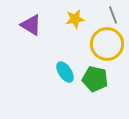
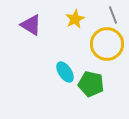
yellow star: rotated 18 degrees counterclockwise
green pentagon: moved 4 px left, 5 px down
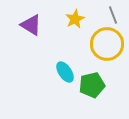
green pentagon: moved 1 px right, 1 px down; rotated 25 degrees counterclockwise
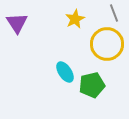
gray line: moved 1 px right, 2 px up
purple triangle: moved 14 px left, 2 px up; rotated 25 degrees clockwise
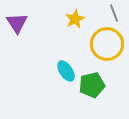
cyan ellipse: moved 1 px right, 1 px up
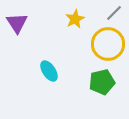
gray line: rotated 66 degrees clockwise
yellow circle: moved 1 px right
cyan ellipse: moved 17 px left
green pentagon: moved 10 px right, 3 px up
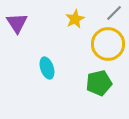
cyan ellipse: moved 2 px left, 3 px up; rotated 15 degrees clockwise
green pentagon: moved 3 px left, 1 px down
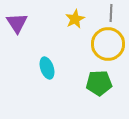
gray line: moved 3 px left; rotated 42 degrees counterclockwise
green pentagon: rotated 10 degrees clockwise
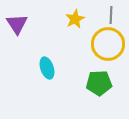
gray line: moved 2 px down
purple triangle: moved 1 px down
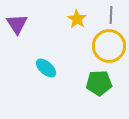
yellow star: moved 2 px right; rotated 12 degrees counterclockwise
yellow circle: moved 1 px right, 2 px down
cyan ellipse: moved 1 px left; rotated 30 degrees counterclockwise
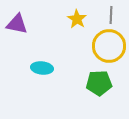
purple triangle: rotated 45 degrees counterclockwise
cyan ellipse: moved 4 px left; rotated 35 degrees counterclockwise
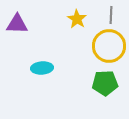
purple triangle: rotated 10 degrees counterclockwise
cyan ellipse: rotated 10 degrees counterclockwise
green pentagon: moved 6 px right
